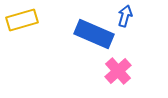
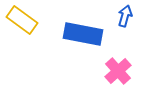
yellow rectangle: rotated 52 degrees clockwise
blue rectangle: moved 11 px left; rotated 12 degrees counterclockwise
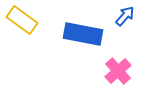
blue arrow: rotated 25 degrees clockwise
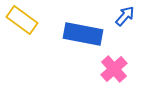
pink cross: moved 4 px left, 2 px up
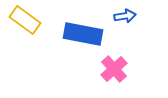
blue arrow: rotated 40 degrees clockwise
yellow rectangle: moved 3 px right
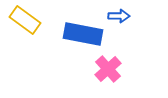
blue arrow: moved 6 px left; rotated 10 degrees clockwise
pink cross: moved 6 px left
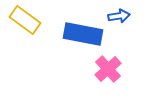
blue arrow: rotated 10 degrees counterclockwise
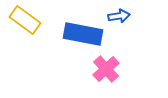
pink cross: moved 2 px left
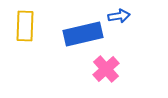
yellow rectangle: moved 6 px down; rotated 56 degrees clockwise
blue rectangle: rotated 24 degrees counterclockwise
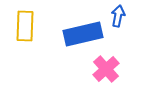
blue arrow: moved 1 px left; rotated 70 degrees counterclockwise
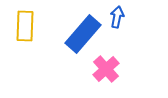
blue arrow: moved 1 px left, 1 px down
blue rectangle: rotated 36 degrees counterclockwise
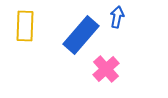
blue rectangle: moved 2 px left, 1 px down
